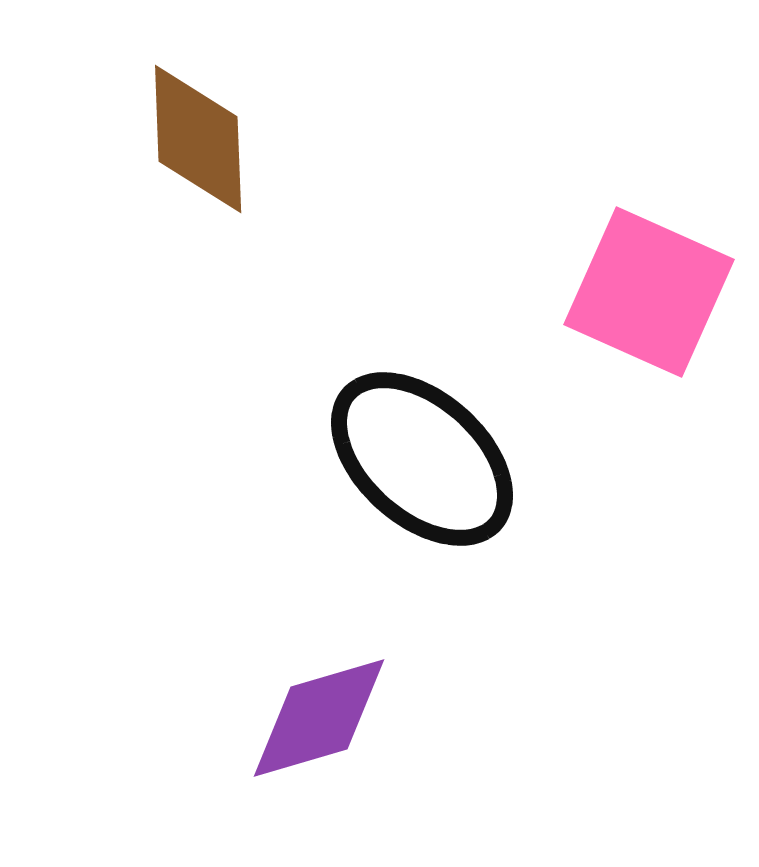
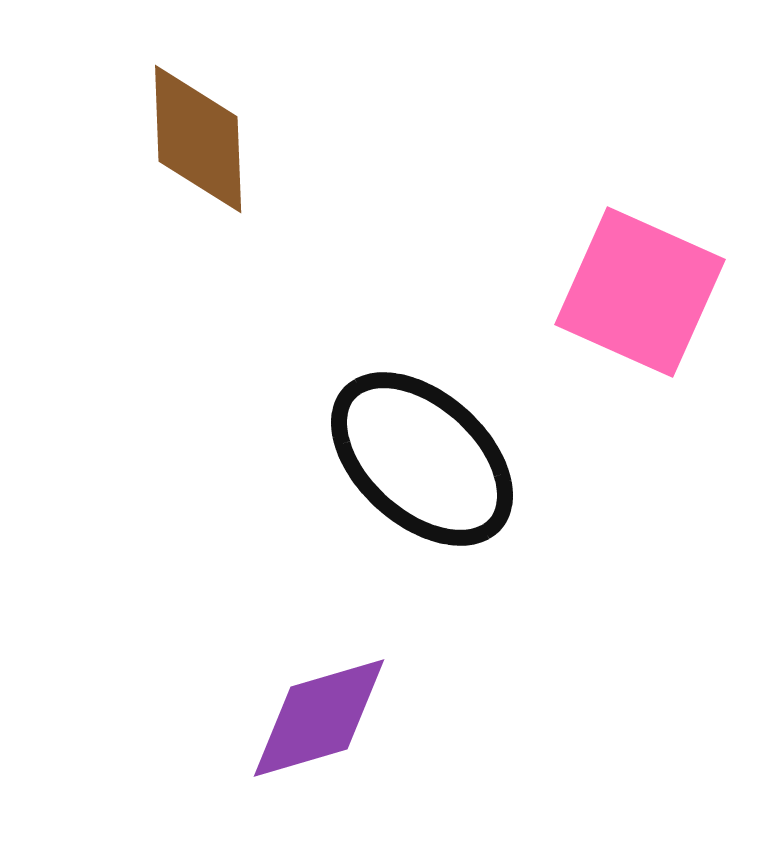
pink square: moved 9 px left
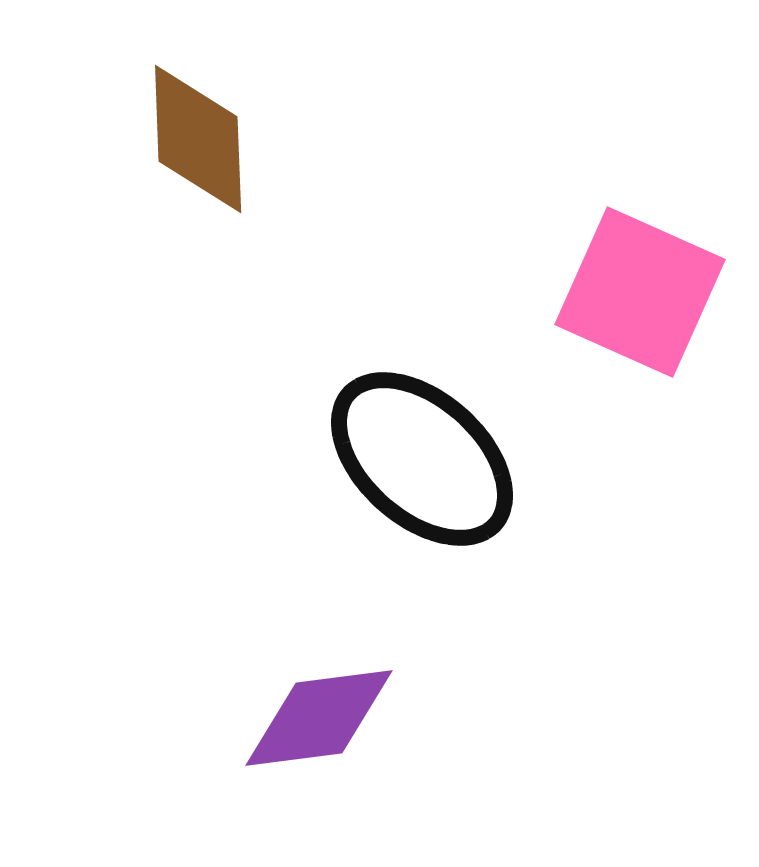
purple diamond: rotated 9 degrees clockwise
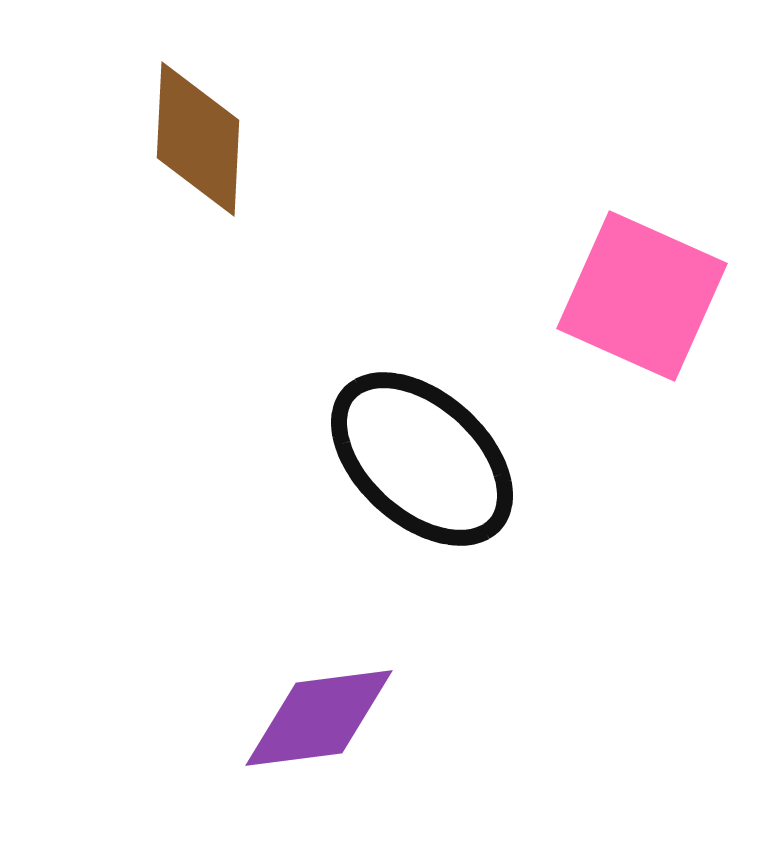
brown diamond: rotated 5 degrees clockwise
pink square: moved 2 px right, 4 px down
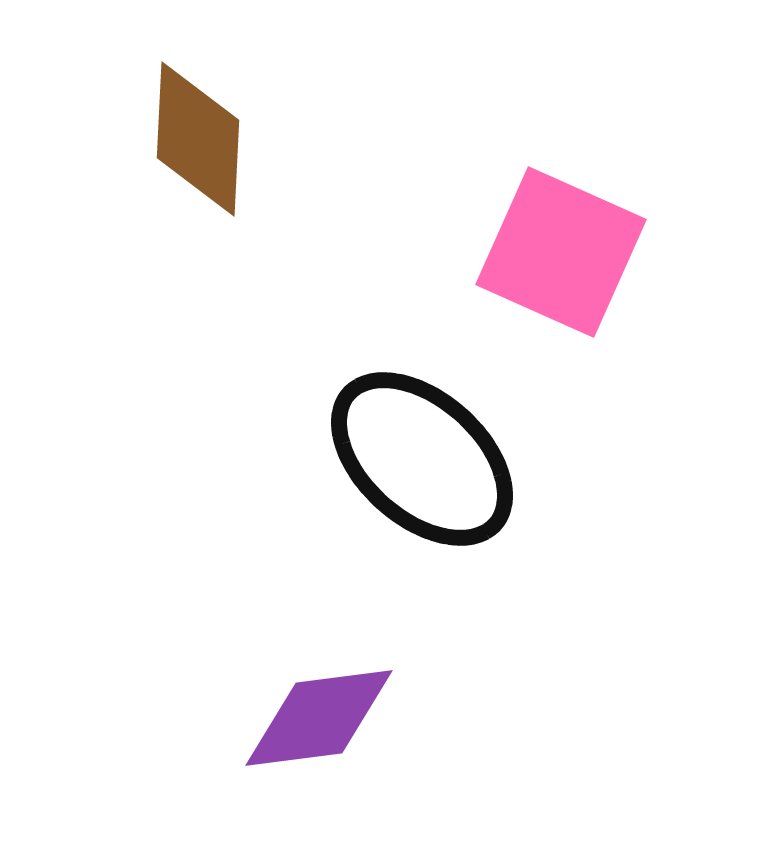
pink square: moved 81 px left, 44 px up
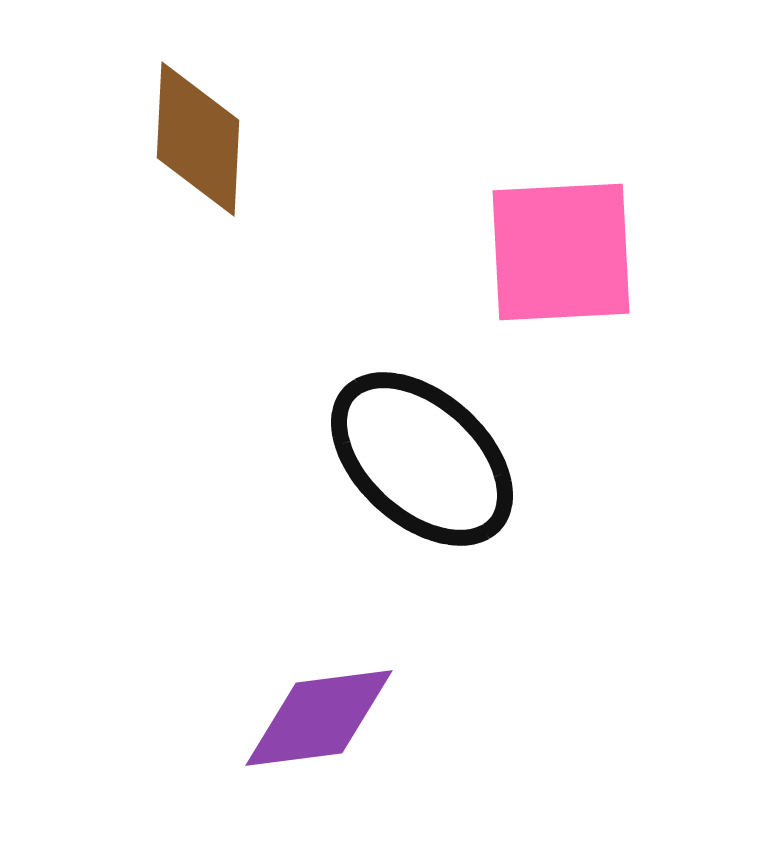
pink square: rotated 27 degrees counterclockwise
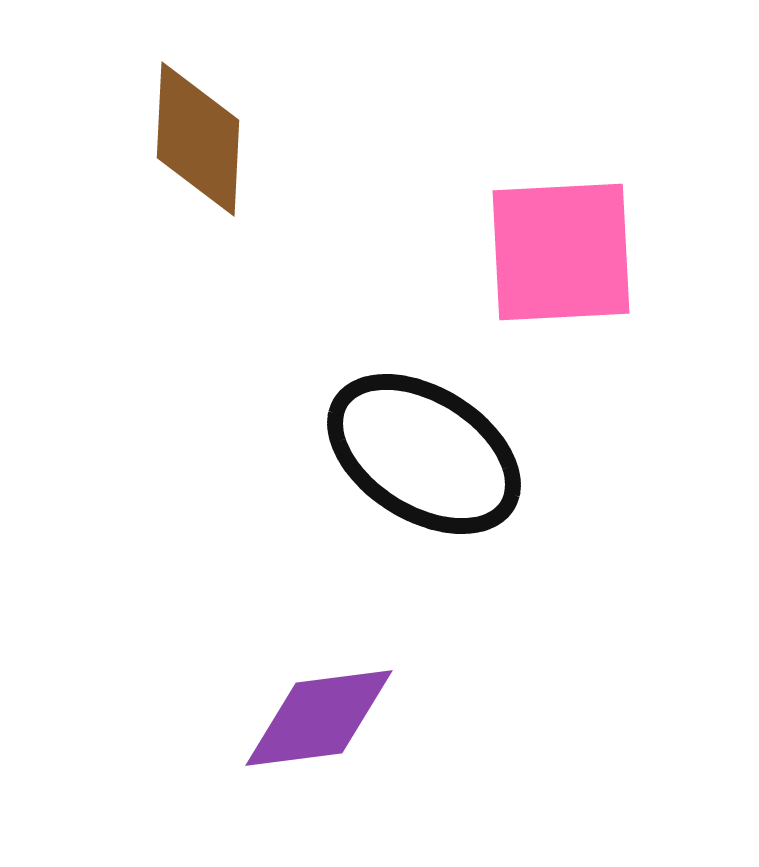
black ellipse: moved 2 px right, 5 px up; rotated 10 degrees counterclockwise
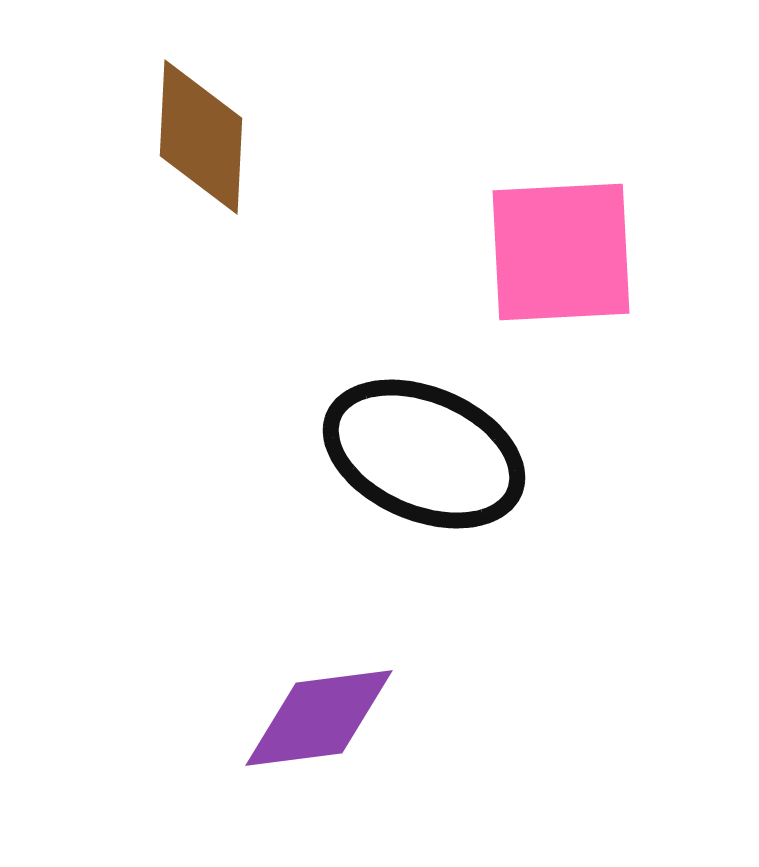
brown diamond: moved 3 px right, 2 px up
black ellipse: rotated 9 degrees counterclockwise
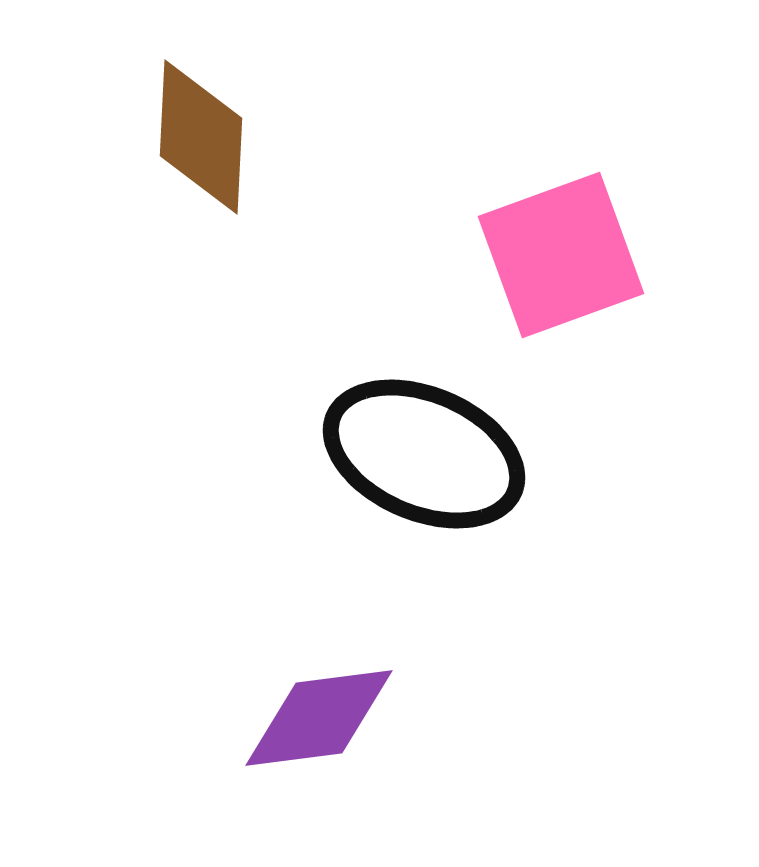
pink square: moved 3 px down; rotated 17 degrees counterclockwise
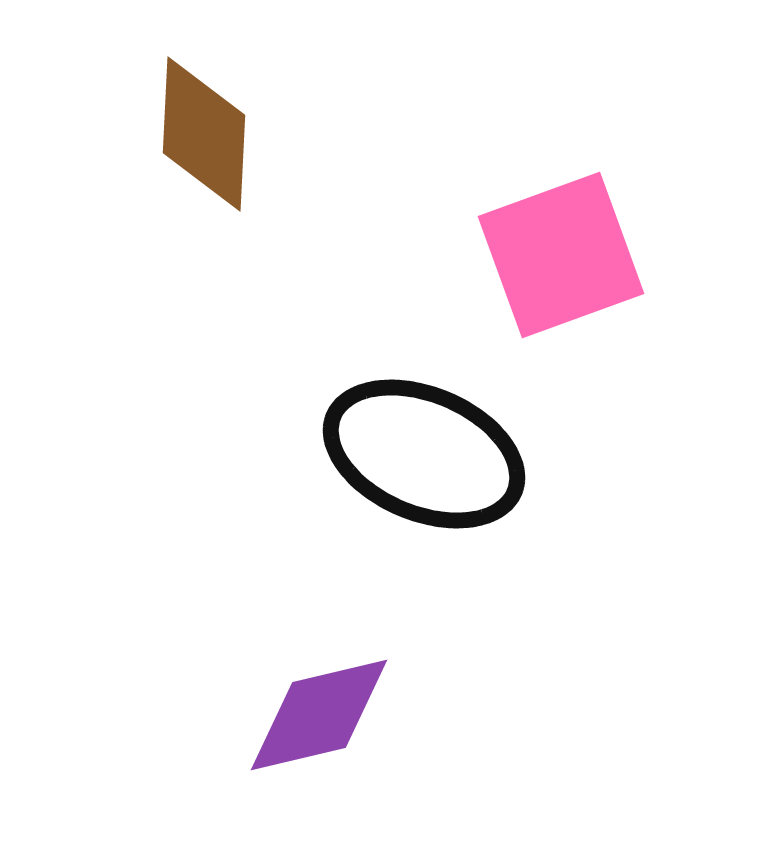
brown diamond: moved 3 px right, 3 px up
purple diamond: moved 3 px up; rotated 6 degrees counterclockwise
